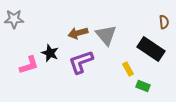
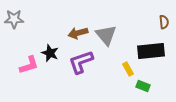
black rectangle: moved 2 px down; rotated 40 degrees counterclockwise
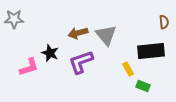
pink L-shape: moved 2 px down
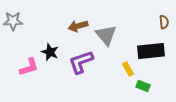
gray star: moved 1 px left, 2 px down
brown arrow: moved 7 px up
black star: moved 1 px up
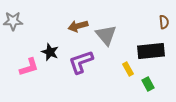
green rectangle: moved 5 px right, 2 px up; rotated 40 degrees clockwise
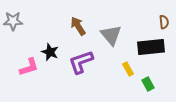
brown arrow: rotated 72 degrees clockwise
gray triangle: moved 5 px right
black rectangle: moved 4 px up
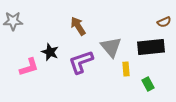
brown semicircle: rotated 72 degrees clockwise
gray triangle: moved 12 px down
yellow rectangle: moved 2 px left; rotated 24 degrees clockwise
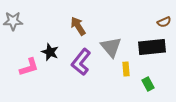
black rectangle: moved 1 px right
purple L-shape: rotated 32 degrees counterclockwise
